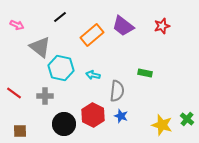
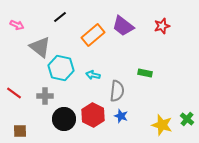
orange rectangle: moved 1 px right
black circle: moved 5 px up
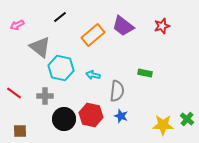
pink arrow: rotated 128 degrees clockwise
red hexagon: moved 2 px left; rotated 15 degrees counterclockwise
yellow star: moved 1 px right; rotated 15 degrees counterclockwise
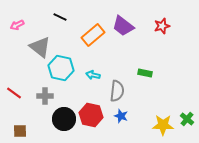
black line: rotated 64 degrees clockwise
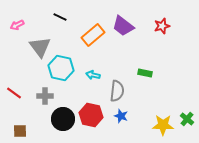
gray triangle: rotated 15 degrees clockwise
black circle: moved 1 px left
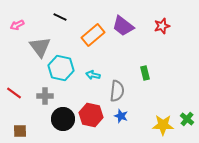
green rectangle: rotated 64 degrees clockwise
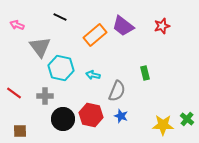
pink arrow: rotated 48 degrees clockwise
orange rectangle: moved 2 px right
gray semicircle: rotated 15 degrees clockwise
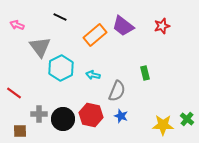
cyan hexagon: rotated 20 degrees clockwise
gray cross: moved 6 px left, 18 px down
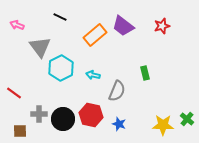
blue star: moved 2 px left, 8 px down
